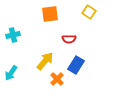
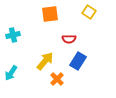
blue rectangle: moved 2 px right, 4 px up
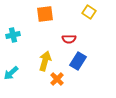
orange square: moved 5 px left
yellow arrow: rotated 24 degrees counterclockwise
cyan arrow: rotated 14 degrees clockwise
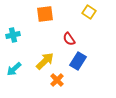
red semicircle: rotated 56 degrees clockwise
yellow arrow: rotated 30 degrees clockwise
cyan arrow: moved 3 px right, 4 px up
orange cross: moved 1 px down
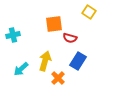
orange square: moved 9 px right, 10 px down
red semicircle: moved 1 px right, 1 px up; rotated 40 degrees counterclockwise
yellow arrow: rotated 30 degrees counterclockwise
cyan arrow: moved 7 px right
orange cross: moved 1 px right, 2 px up
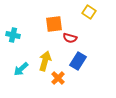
cyan cross: rotated 24 degrees clockwise
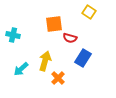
blue rectangle: moved 5 px right, 3 px up
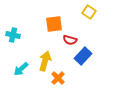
red semicircle: moved 2 px down
blue rectangle: moved 2 px up; rotated 12 degrees clockwise
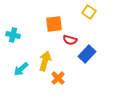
blue rectangle: moved 4 px right, 2 px up
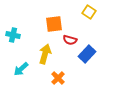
yellow arrow: moved 7 px up
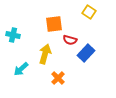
blue rectangle: moved 1 px left, 1 px up
